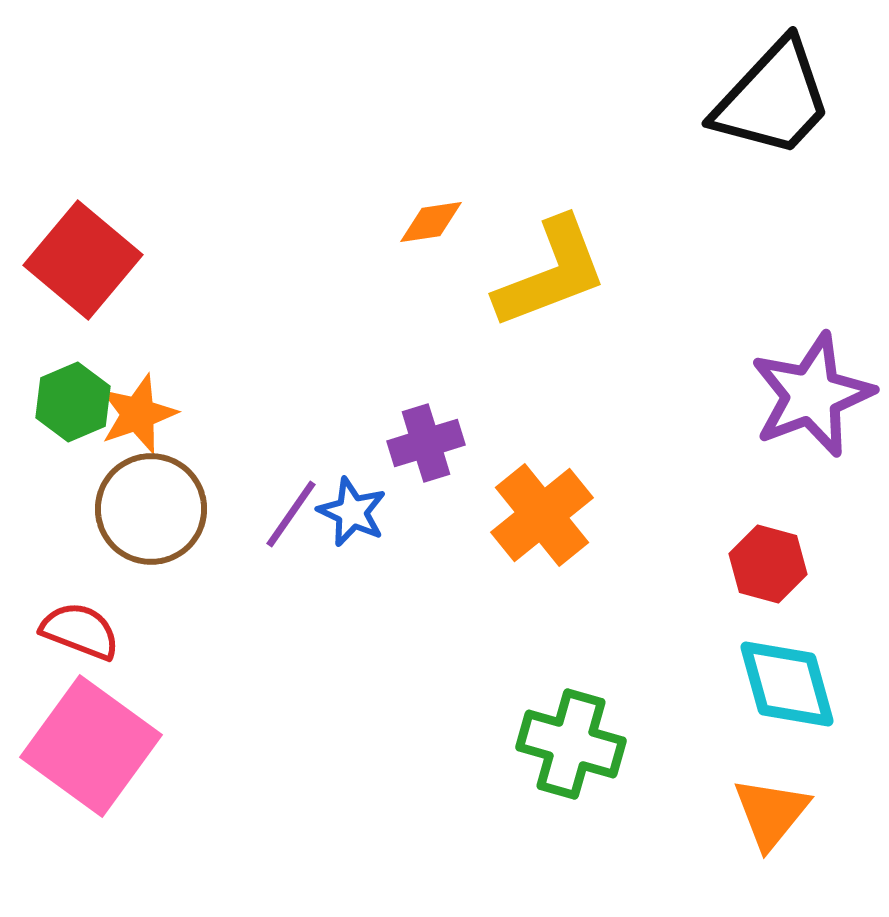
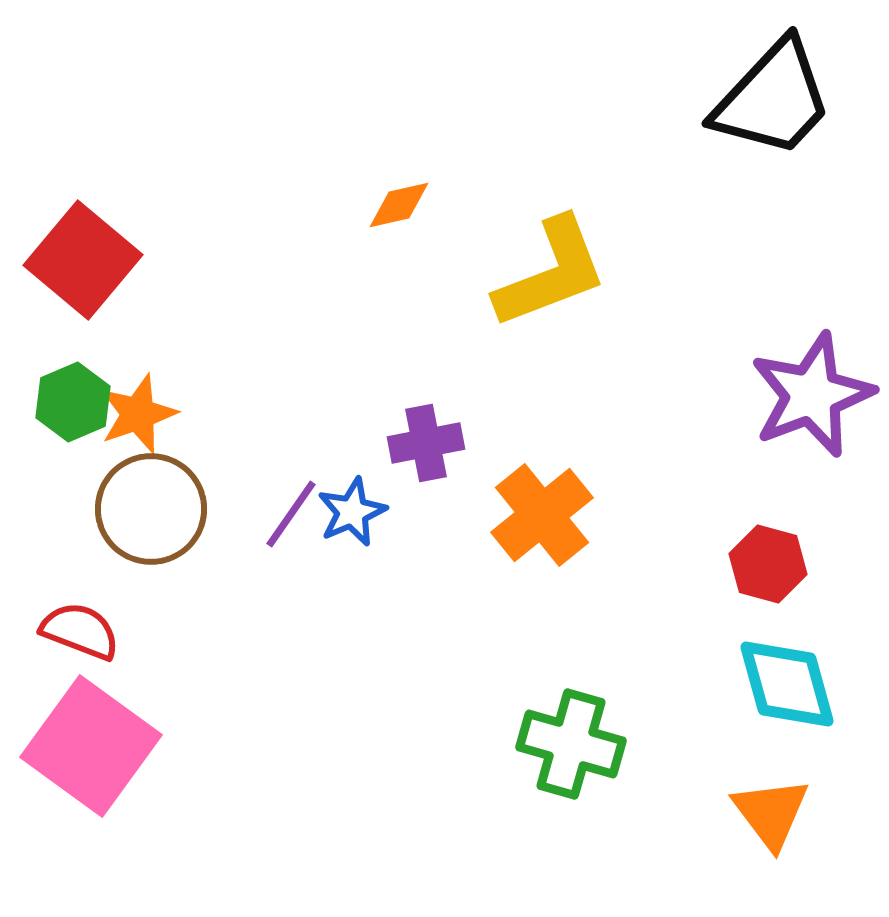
orange diamond: moved 32 px left, 17 px up; rotated 4 degrees counterclockwise
purple cross: rotated 6 degrees clockwise
blue star: rotated 24 degrees clockwise
orange triangle: rotated 16 degrees counterclockwise
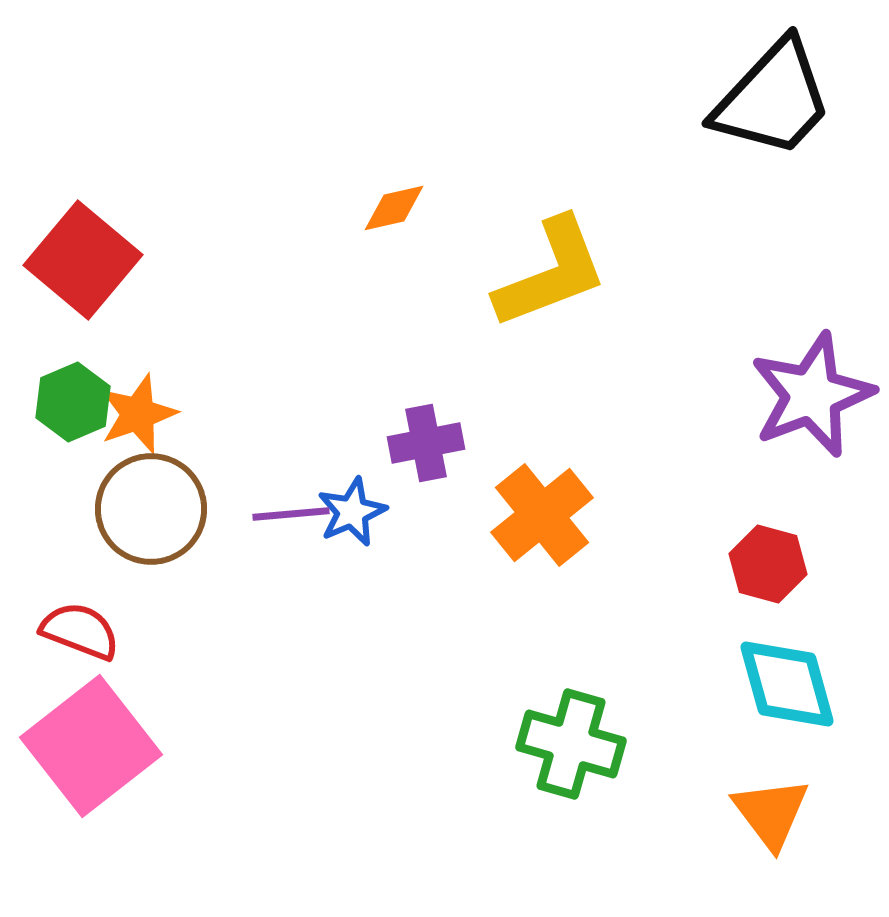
orange diamond: moved 5 px left, 3 px down
purple line: rotated 50 degrees clockwise
pink square: rotated 16 degrees clockwise
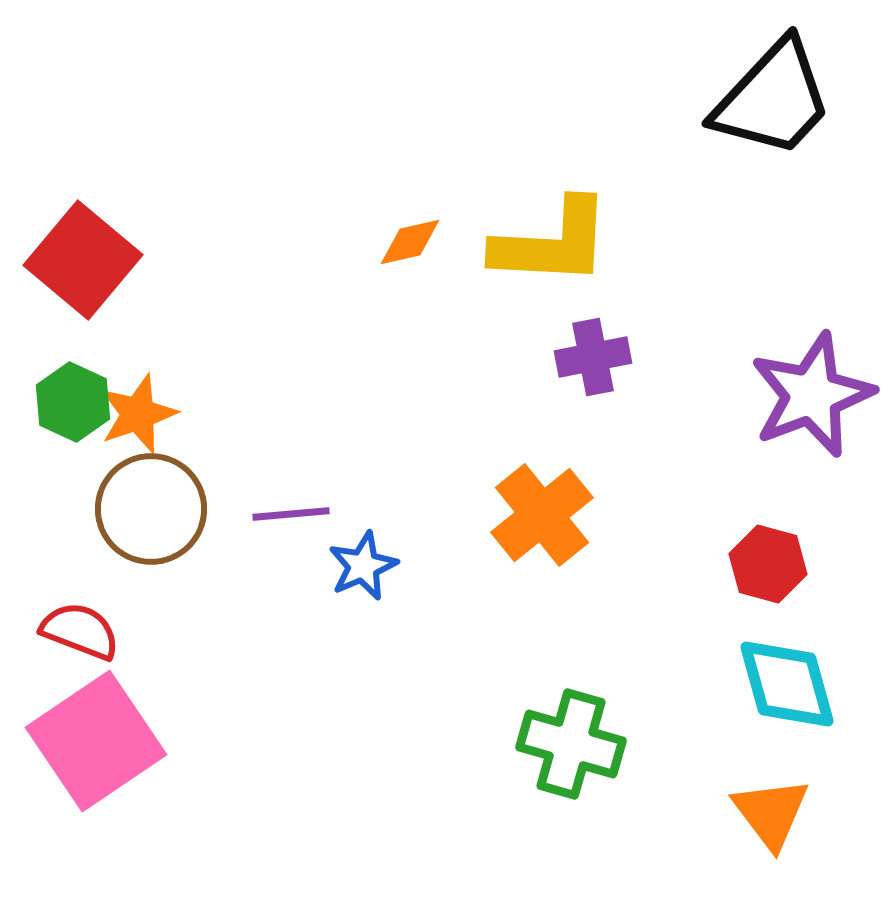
orange diamond: moved 16 px right, 34 px down
yellow L-shape: moved 1 px right, 30 px up; rotated 24 degrees clockwise
green hexagon: rotated 12 degrees counterclockwise
purple cross: moved 167 px right, 86 px up
blue star: moved 11 px right, 54 px down
pink square: moved 5 px right, 5 px up; rotated 4 degrees clockwise
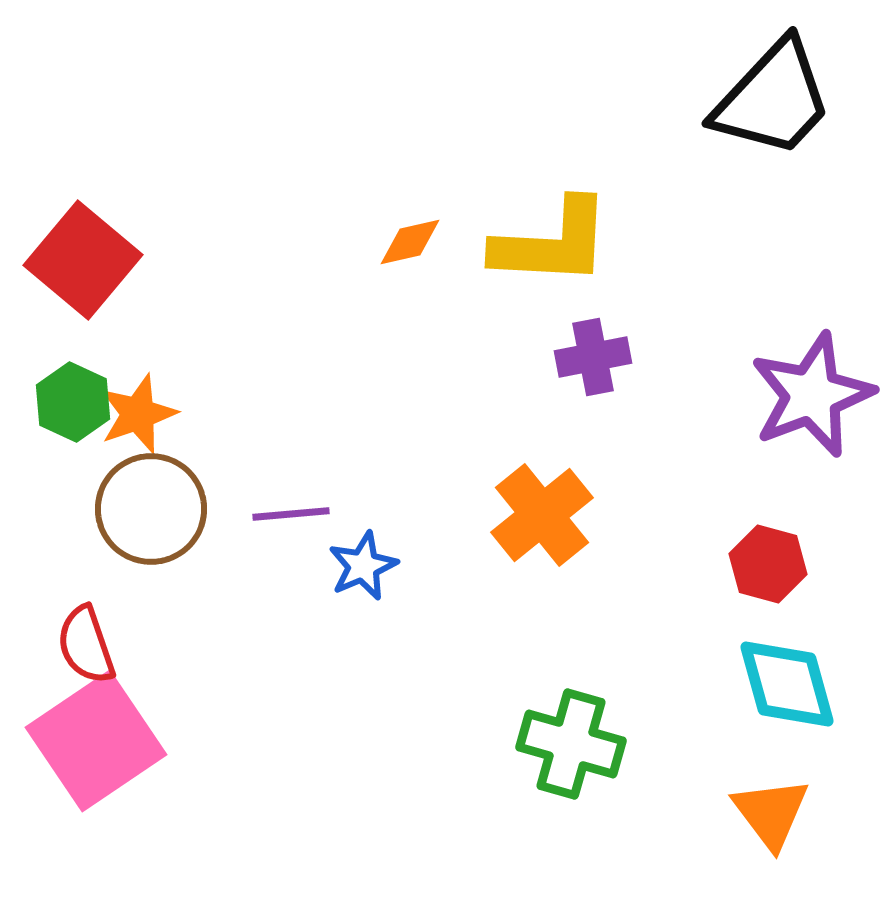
red semicircle: moved 6 px right, 14 px down; rotated 130 degrees counterclockwise
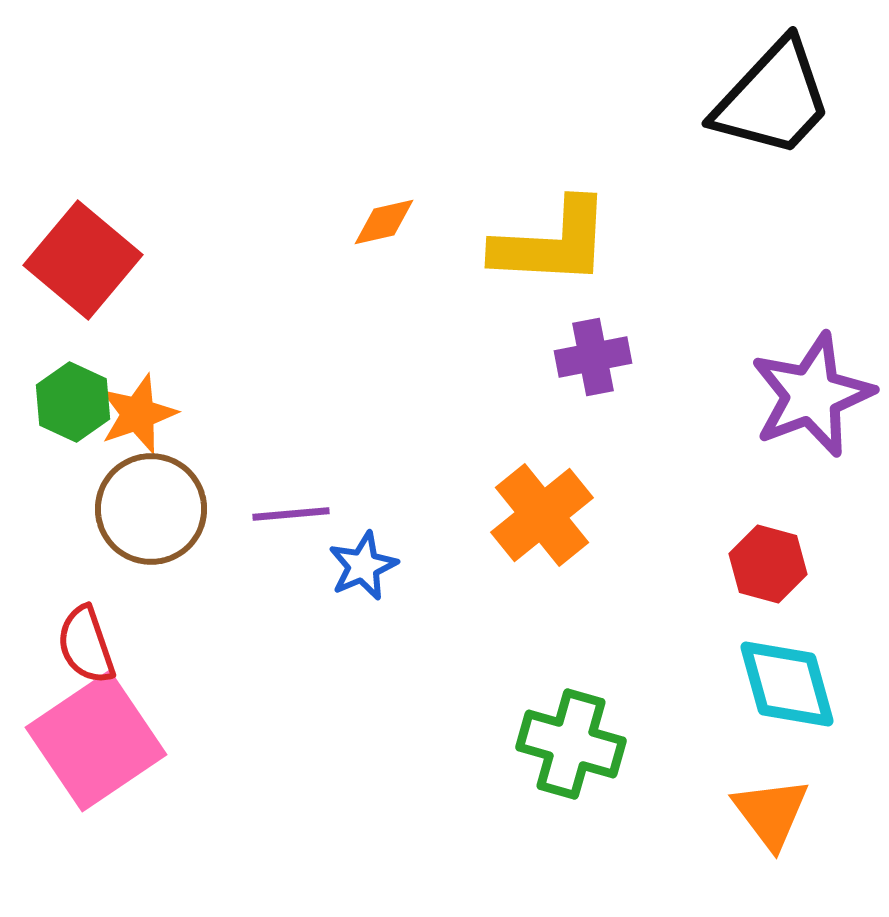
orange diamond: moved 26 px left, 20 px up
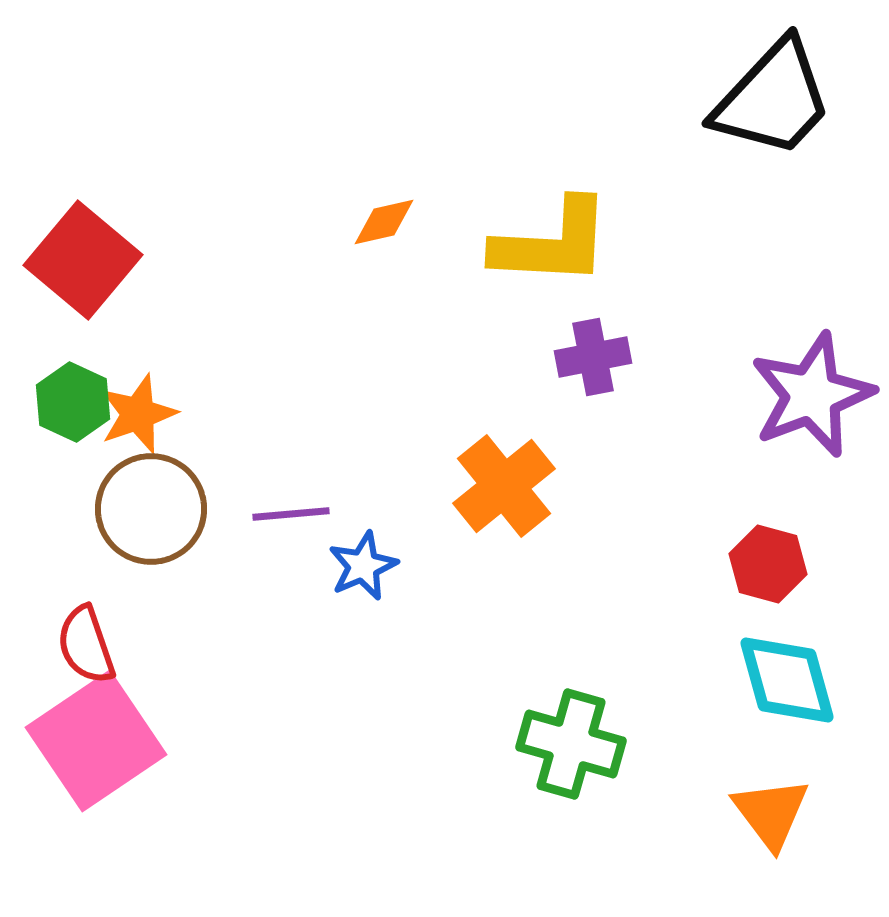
orange cross: moved 38 px left, 29 px up
cyan diamond: moved 4 px up
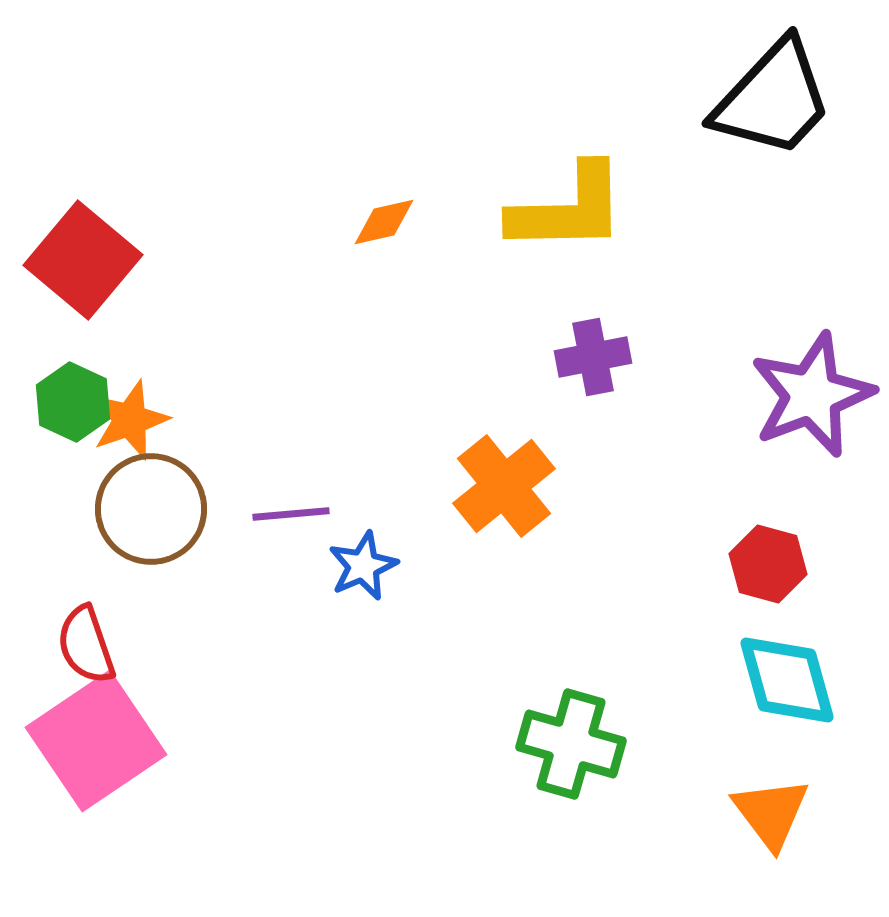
yellow L-shape: moved 16 px right, 34 px up; rotated 4 degrees counterclockwise
orange star: moved 8 px left, 6 px down
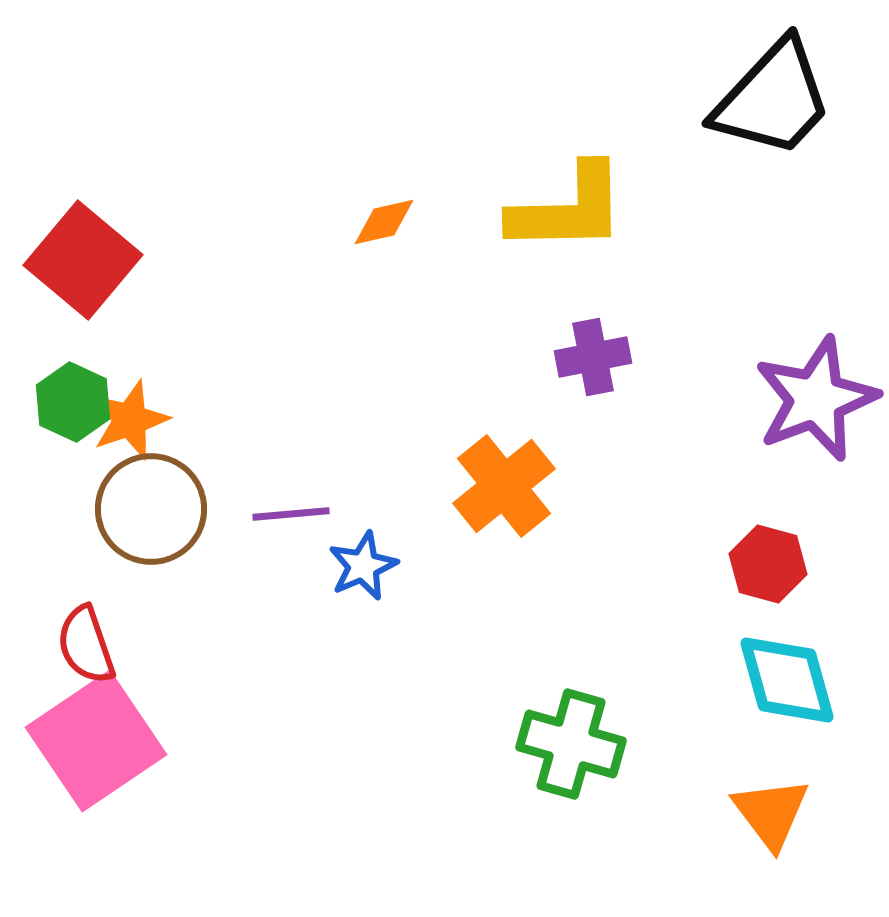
purple star: moved 4 px right, 4 px down
